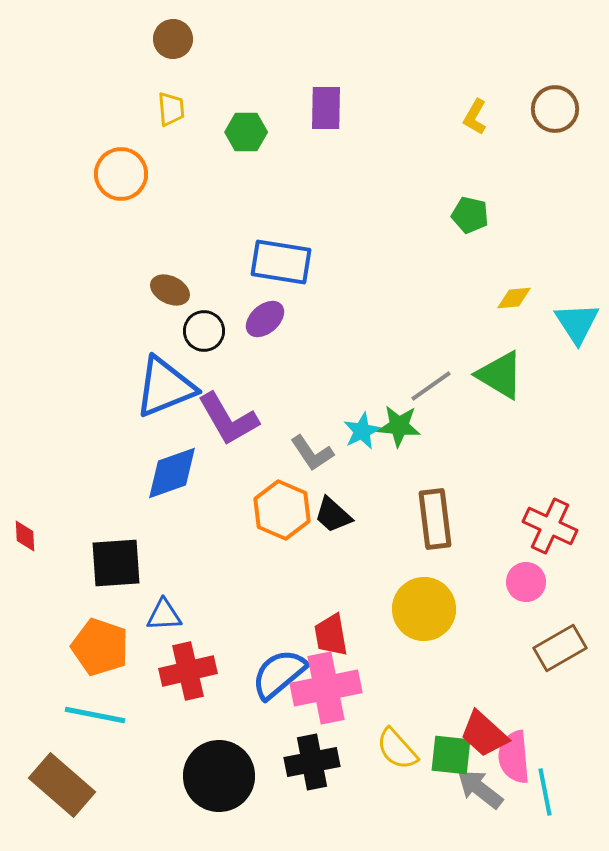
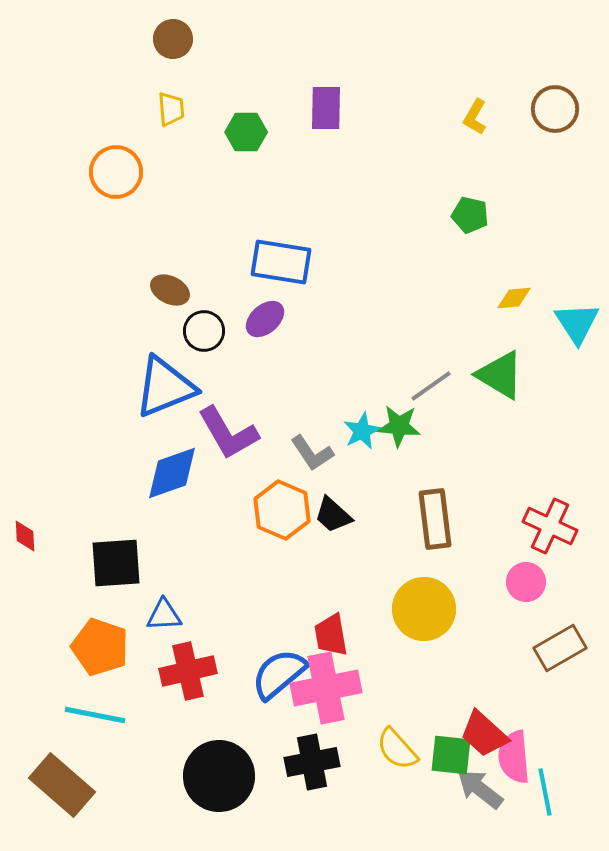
orange circle at (121, 174): moved 5 px left, 2 px up
purple L-shape at (228, 419): moved 14 px down
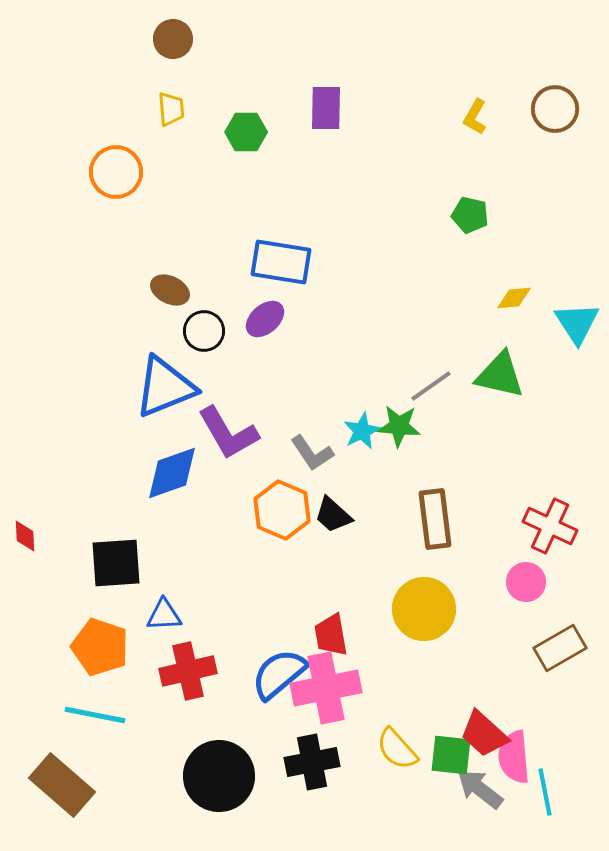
green triangle at (500, 375): rotated 18 degrees counterclockwise
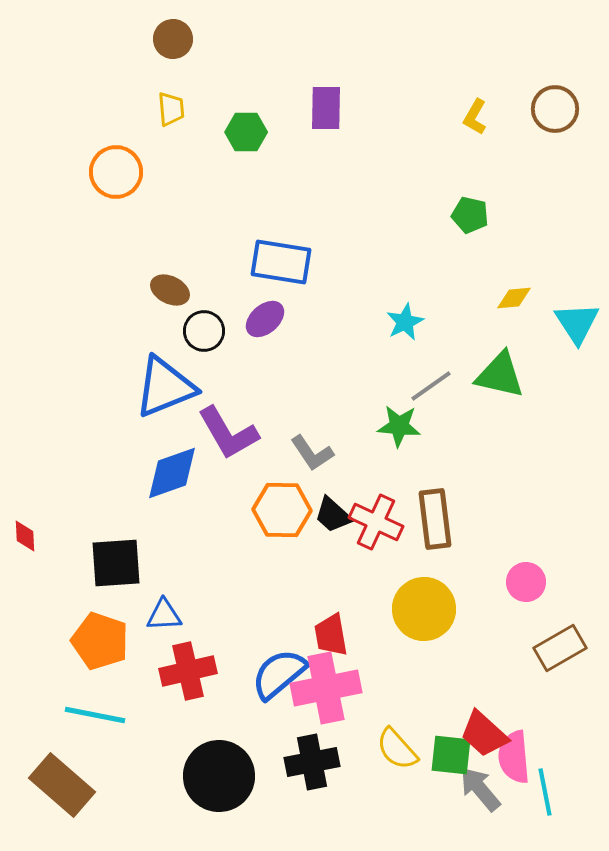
cyan star at (362, 431): moved 43 px right, 109 px up
orange hexagon at (282, 510): rotated 22 degrees counterclockwise
red cross at (550, 526): moved 174 px left, 4 px up
orange pentagon at (100, 647): moved 6 px up
gray arrow at (480, 789): rotated 12 degrees clockwise
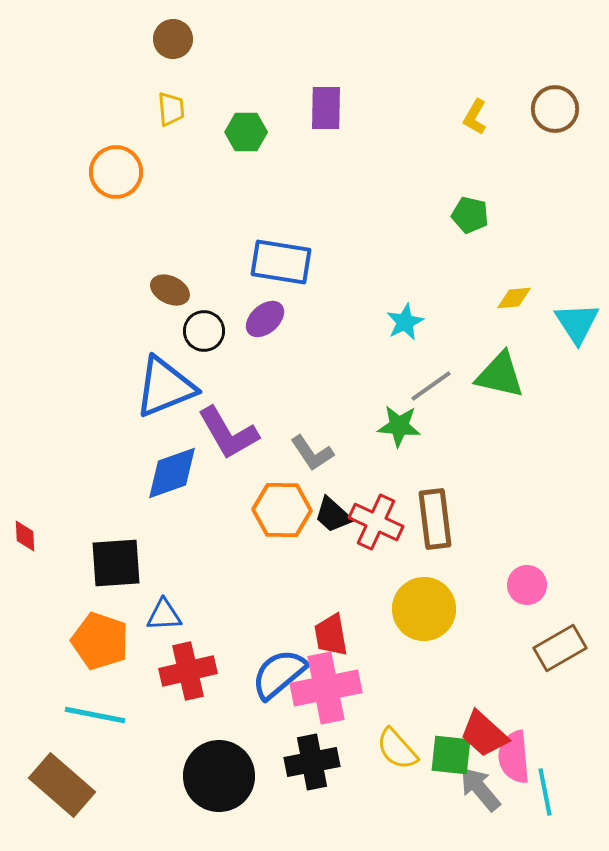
pink circle at (526, 582): moved 1 px right, 3 px down
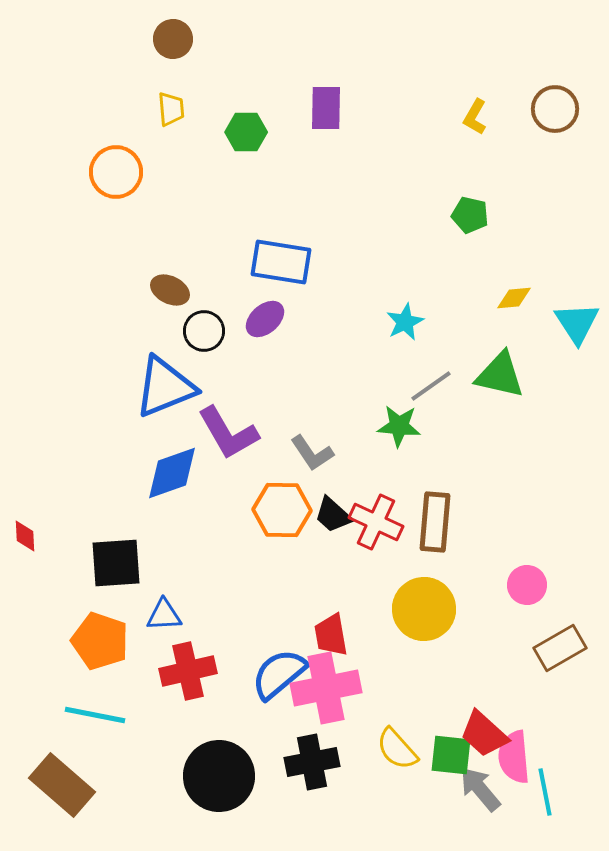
brown rectangle at (435, 519): moved 3 px down; rotated 12 degrees clockwise
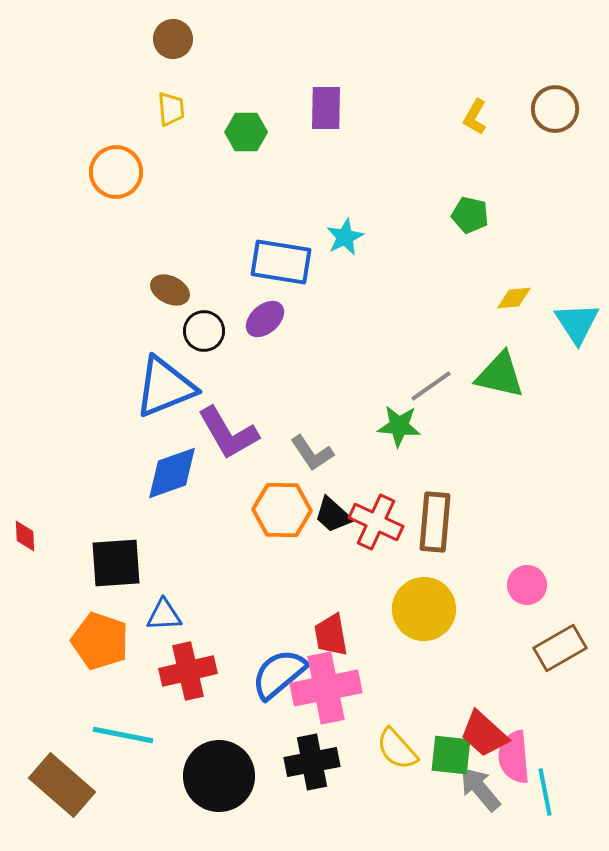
cyan star at (405, 322): moved 60 px left, 85 px up
cyan line at (95, 715): moved 28 px right, 20 px down
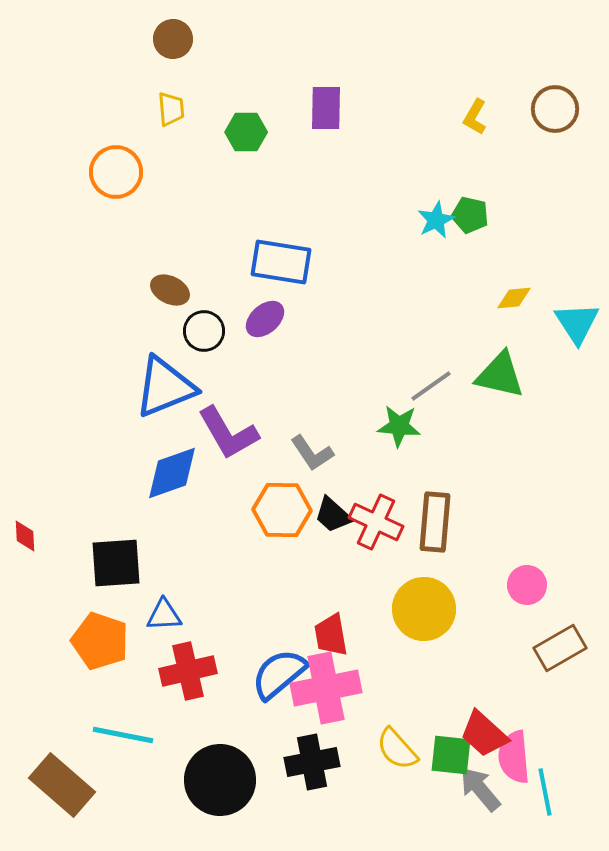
cyan star at (345, 237): moved 91 px right, 17 px up
black circle at (219, 776): moved 1 px right, 4 px down
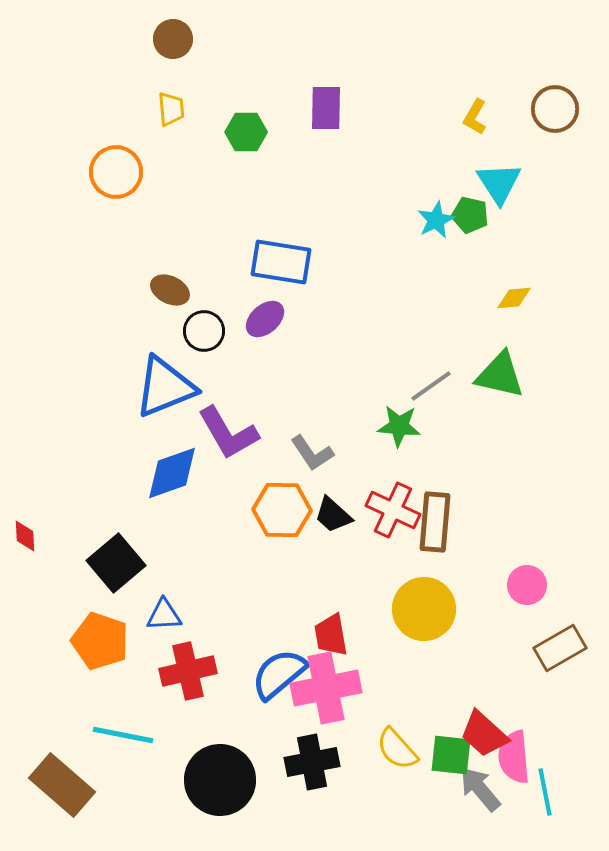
cyan triangle at (577, 323): moved 78 px left, 140 px up
red cross at (376, 522): moved 17 px right, 12 px up
black square at (116, 563): rotated 36 degrees counterclockwise
